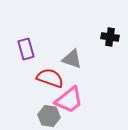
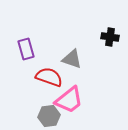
red semicircle: moved 1 px left, 1 px up
gray hexagon: rotated 15 degrees counterclockwise
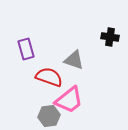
gray triangle: moved 2 px right, 1 px down
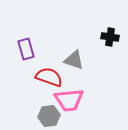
pink trapezoid: rotated 32 degrees clockwise
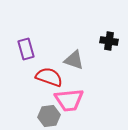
black cross: moved 1 px left, 4 px down
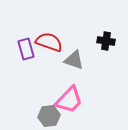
black cross: moved 3 px left
red semicircle: moved 35 px up
pink trapezoid: rotated 40 degrees counterclockwise
